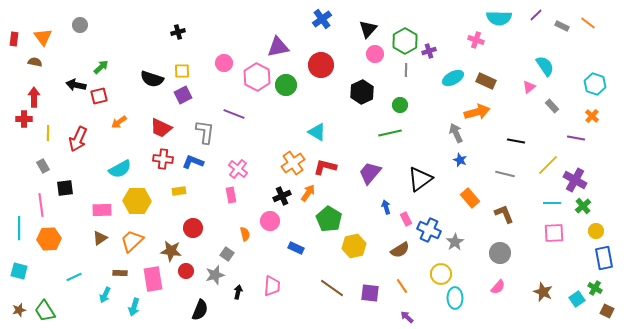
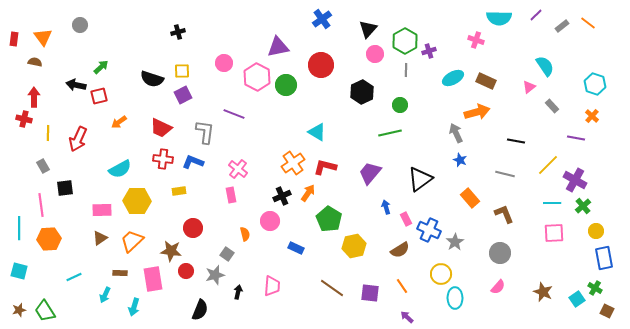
gray rectangle at (562, 26): rotated 64 degrees counterclockwise
red cross at (24, 119): rotated 14 degrees clockwise
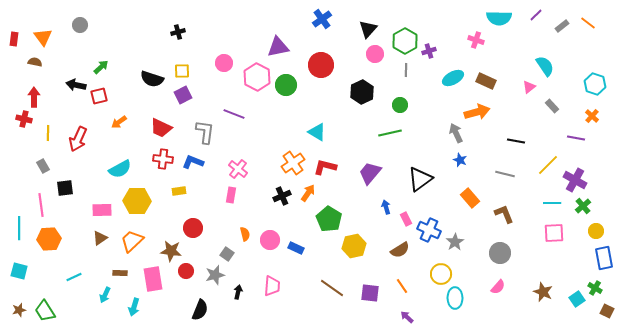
pink rectangle at (231, 195): rotated 21 degrees clockwise
pink circle at (270, 221): moved 19 px down
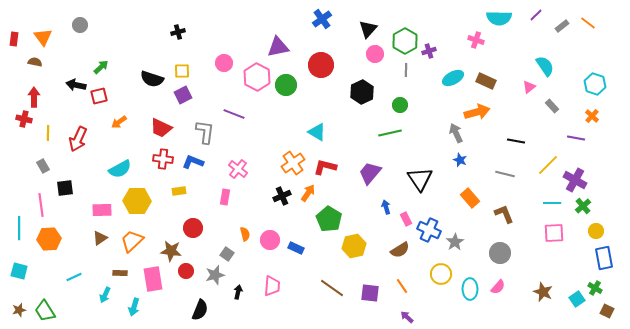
black triangle at (420, 179): rotated 28 degrees counterclockwise
pink rectangle at (231, 195): moved 6 px left, 2 px down
cyan ellipse at (455, 298): moved 15 px right, 9 px up
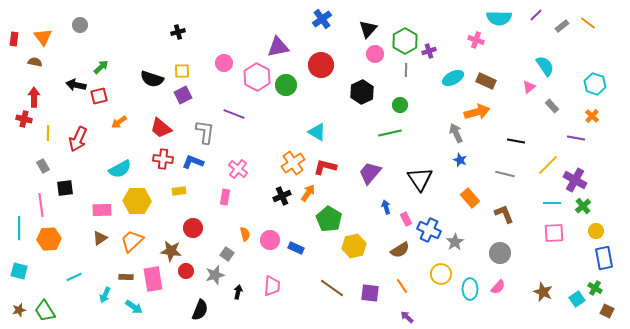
red trapezoid at (161, 128): rotated 15 degrees clockwise
brown rectangle at (120, 273): moved 6 px right, 4 px down
cyan arrow at (134, 307): rotated 72 degrees counterclockwise
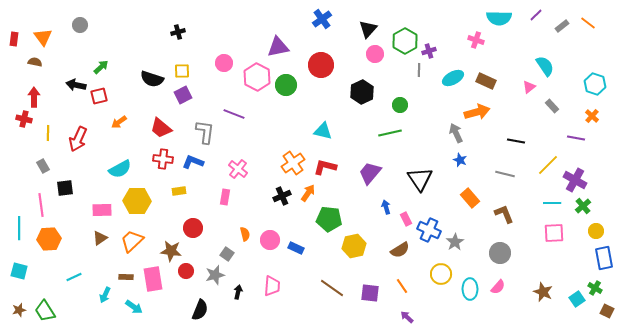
gray line at (406, 70): moved 13 px right
cyan triangle at (317, 132): moved 6 px right, 1 px up; rotated 18 degrees counterclockwise
green pentagon at (329, 219): rotated 25 degrees counterclockwise
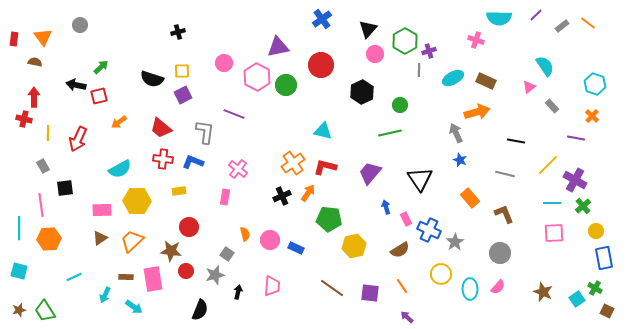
red circle at (193, 228): moved 4 px left, 1 px up
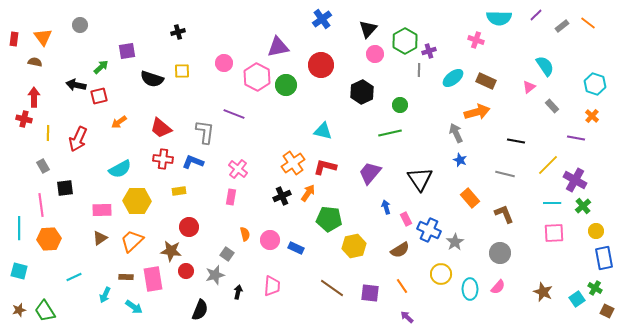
cyan ellipse at (453, 78): rotated 10 degrees counterclockwise
purple square at (183, 95): moved 56 px left, 44 px up; rotated 18 degrees clockwise
pink rectangle at (225, 197): moved 6 px right
